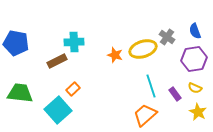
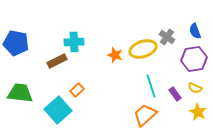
orange rectangle: moved 4 px right, 1 px down
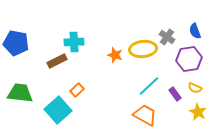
yellow ellipse: rotated 12 degrees clockwise
purple hexagon: moved 5 px left
cyan line: moved 2 px left; rotated 65 degrees clockwise
orange trapezoid: rotated 70 degrees clockwise
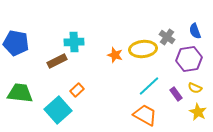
purple rectangle: moved 1 px right
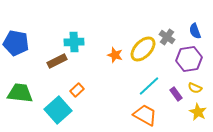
yellow ellipse: rotated 40 degrees counterclockwise
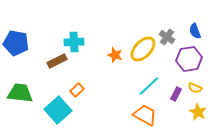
purple rectangle: rotated 64 degrees clockwise
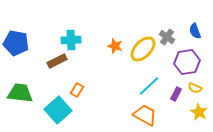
cyan cross: moved 3 px left, 2 px up
orange star: moved 9 px up
purple hexagon: moved 2 px left, 3 px down
orange rectangle: rotated 16 degrees counterclockwise
yellow star: moved 1 px right
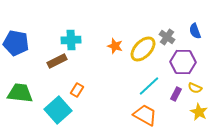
purple hexagon: moved 4 px left; rotated 10 degrees clockwise
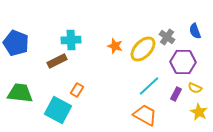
blue pentagon: rotated 10 degrees clockwise
cyan square: rotated 20 degrees counterclockwise
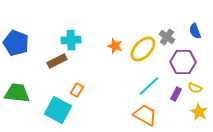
green trapezoid: moved 3 px left
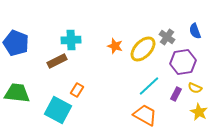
purple hexagon: rotated 10 degrees counterclockwise
